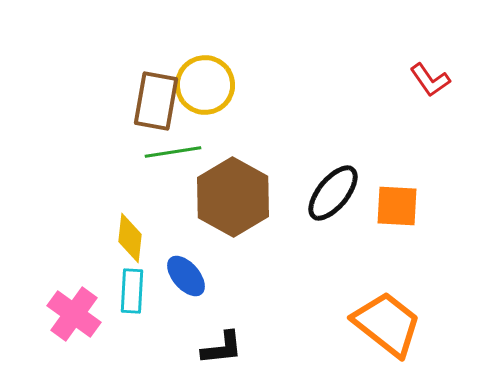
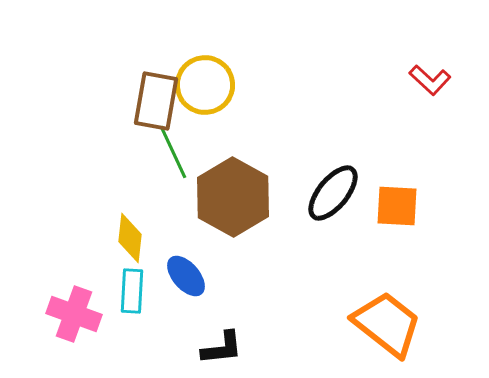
red L-shape: rotated 12 degrees counterclockwise
green line: rotated 74 degrees clockwise
pink cross: rotated 16 degrees counterclockwise
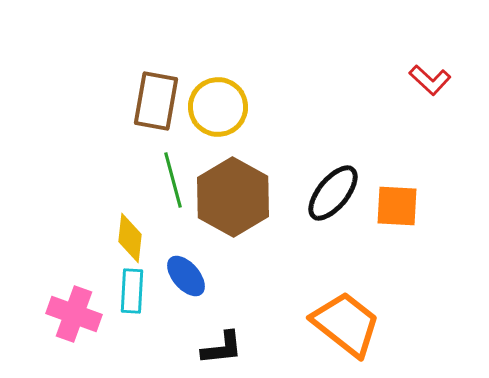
yellow circle: moved 13 px right, 22 px down
green line: moved 28 px down; rotated 10 degrees clockwise
orange trapezoid: moved 41 px left
